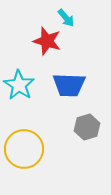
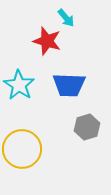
yellow circle: moved 2 px left
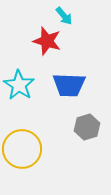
cyan arrow: moved 2 px left, 2 px up
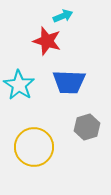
cyan arrow: moved 1 px left; rotated 72 degrees counterclockwise
blue trapezoid: moved 3 px up
yellow circle: moved 12 px right, 2 px up
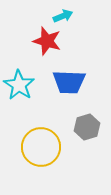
yellow circle: moved 7 px right
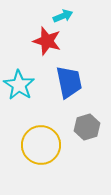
blue trapezoid: rotated 104 degrees counterclockwise
yellow circle: moved 2 px up
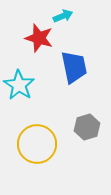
red star: moved 8 px left, 3 px up
blue trapezoid: moved 5 px right, 15 px up
yellow circle: moved 4 px left, 1 px up
